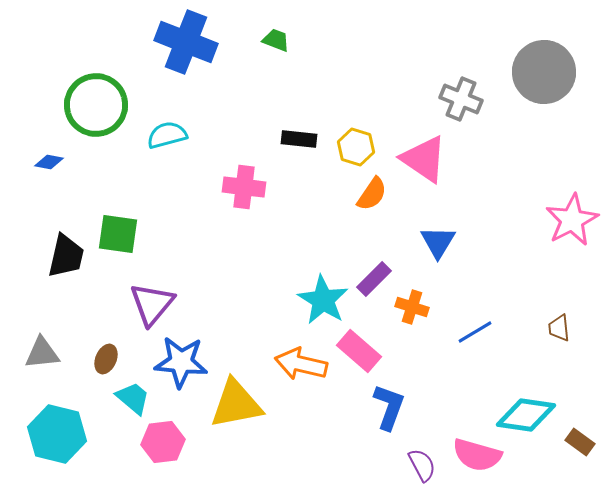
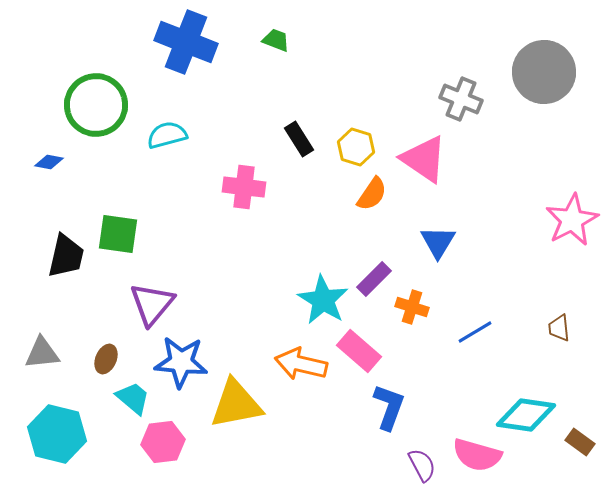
black rectangle: rotated 52 degrees clockwise
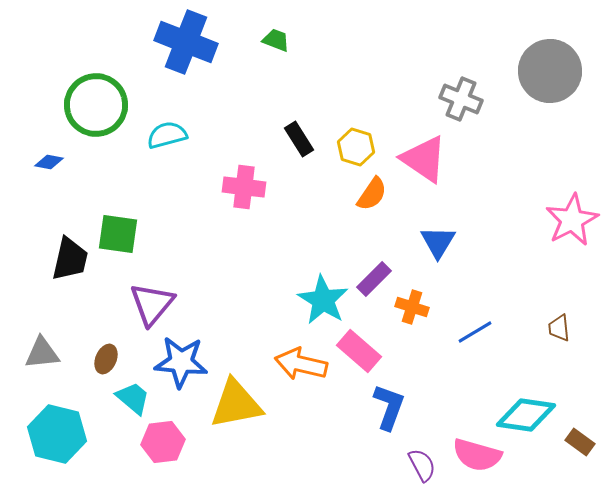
gray circle: moved 6 px right, 1 px up
black trapezoid: moved 4 px right, 3 px down
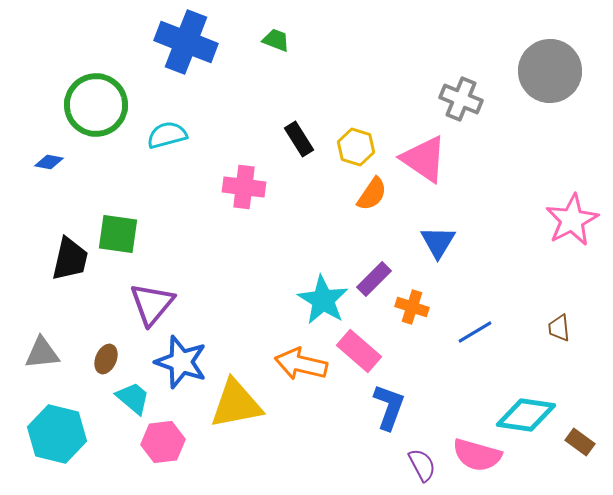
blue star: rotated 14 degrees clockwise
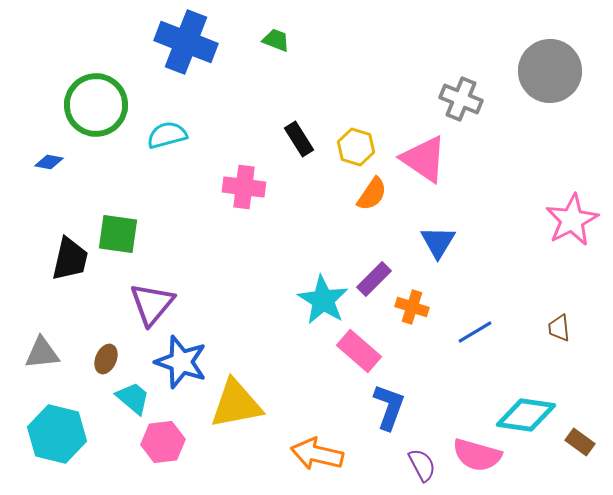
orange arrow: moved 16 px right, 90 px down
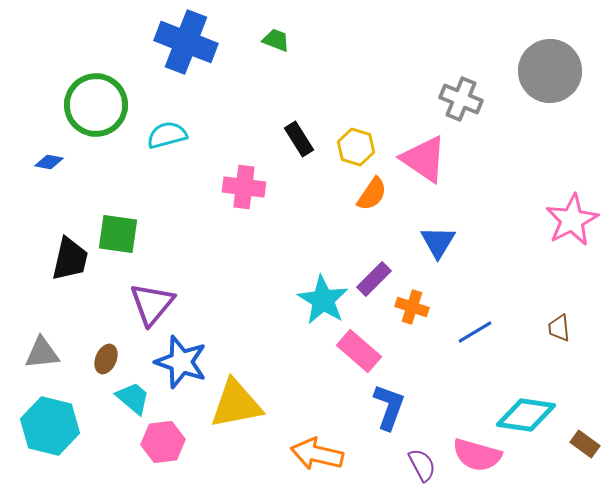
cyan hexagon: moved 7 px left, 8 px up
brown rectangle: moved 5 px right, 2 px down
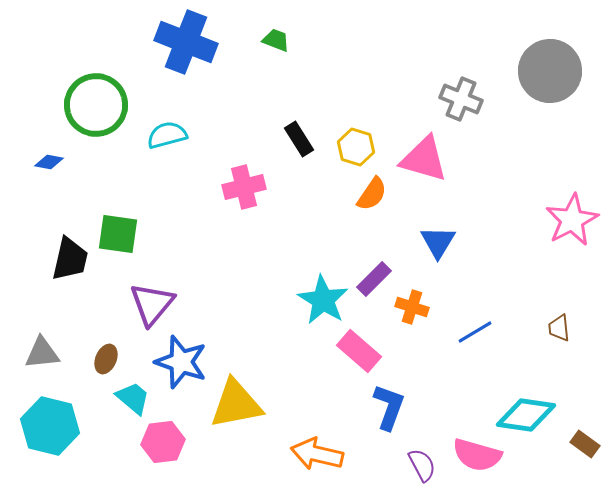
pink triangle: rotated 18 degrees counterclockwise
pink cross: rotated 21 degrees counterclockwise
